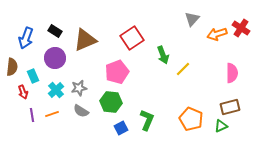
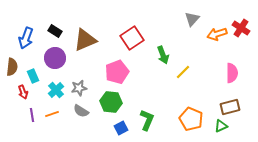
yellow line: moved 3 px down
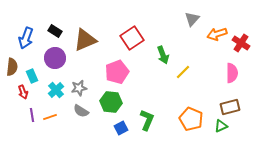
red cross: moved 15 px down
cyan rectangle: moved 1 px left
orange line: moved 2 px left, 3 px down
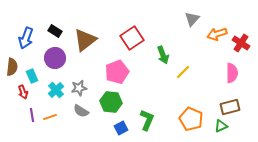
brown triangle: rotated 15 degrees counterclockwise
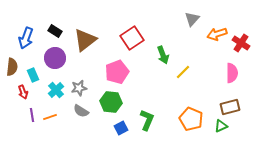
cyan rectangle: moved 1 px right, 1 px up
